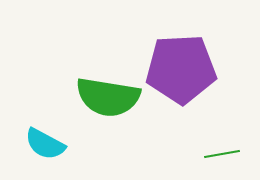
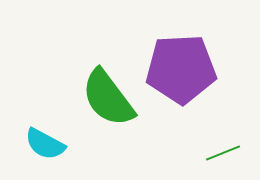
green semicircle: moved 1 px down; rotated 44 degrees clockwise
green line: moved 1 px right, 1 px up; rotated 12 degrees counterclockwise
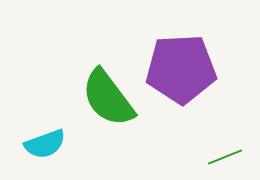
cyan semicircle: rotated 48 degrees counterclockwise
green line: moved 2 px right, 4 px down
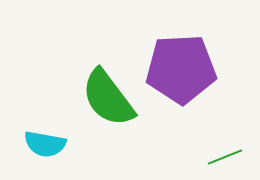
cyan semicircle: rotated 30 degrees clockwise
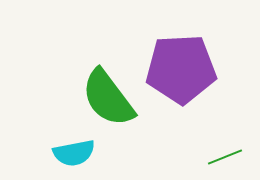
cyan semicircle: moved 29 px right, 9 px down; rotated 21 degrees counterclockwise
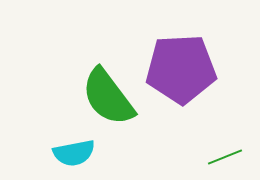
green semicircle: moved 1 px up
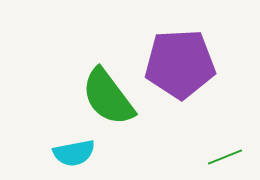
purple pentagon: moved 1 px left, 5 px up
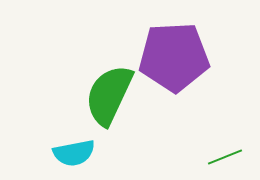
purple pentagon: moved 6 px left, 7 px up
green semicircle: moved 1 px right, 2 px up; rotated 62 degrees clockwise
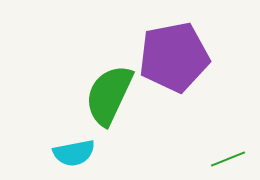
purple pentagon: rotated 8 degrees counterclockwise
green line: moved 3 px right, 2 px down
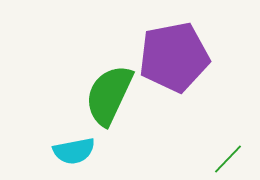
cyan semicircle: moved 2 px up
green line: rotated 24 degrees counterclockwise
